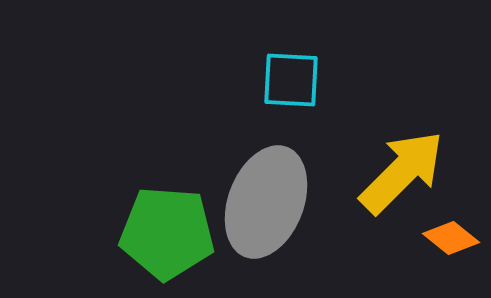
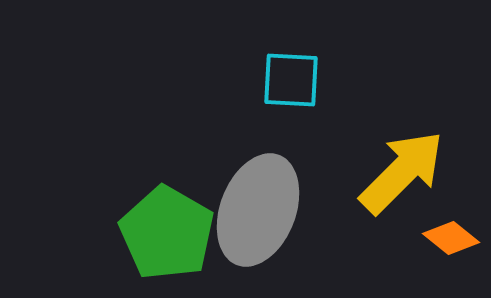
gray ellipse: moved 8 px left, 8 px down
green pentagon: rotated 26 degrees clockwise
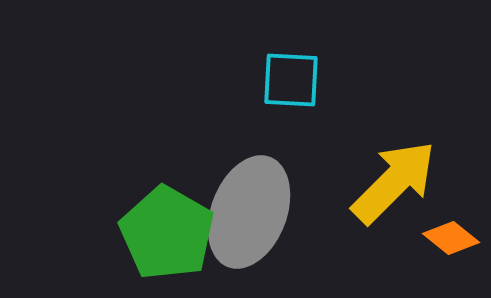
yellow arrow: moved 8 px left, 10 px down
gray ellipse: moved 9 px left, 2 px down
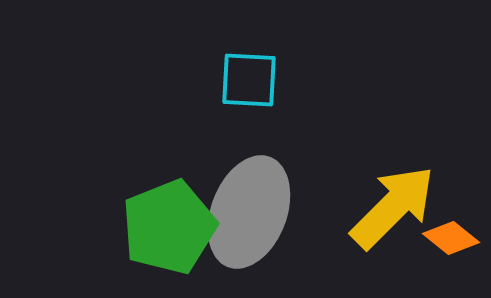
cyan square: moved 42 px left
yellow arrow: moved 1 px left, 25 px down
green pentagon: moved 2 px right, 6 px up; rotated 20 degrees clockwise
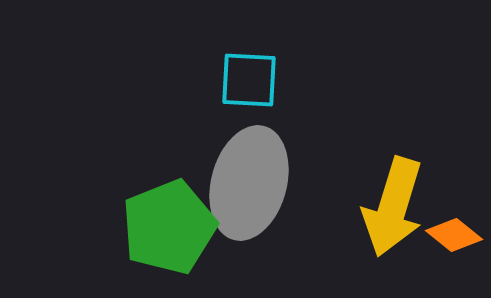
yellow arrow: rotated 152 degrees clockwise
gray ellipse: moved 29 px up; rotated 6 degrees counterclockwise
orange diamond: moved 3 px right, 3 px up
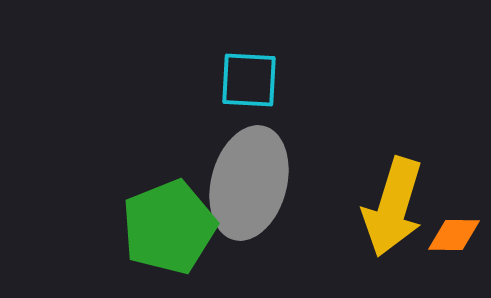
orange diamond: rotated 38 degrees counterclockwise
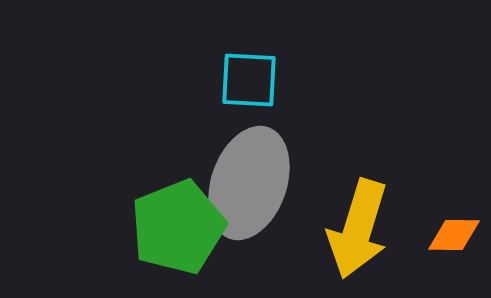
gray ellipse: rotated 4 degrees clockwise
yellow arrow: moved 35 px left, 22 px down
green pentagon: moved 9 px right
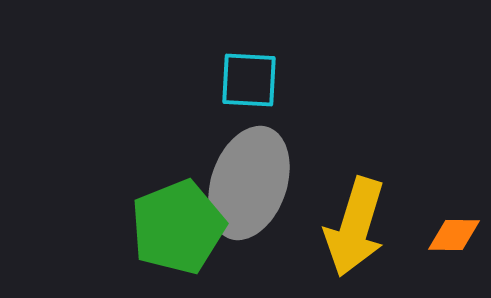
yellow arrow: moved 3 px left, 2 px up
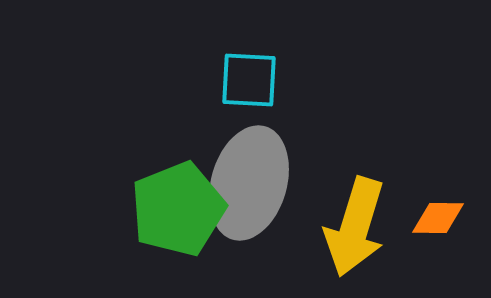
gray ellipse: rotated 3 degrees counterclockwise
green pentagon: moved 18 px up
orange diamond: moved 16 px left, 17 px up
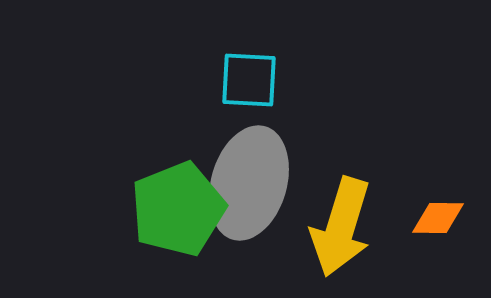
yellow arrow: moved 14 px left
